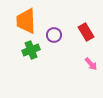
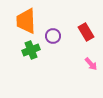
purple circle: moved 1 px left, 1 px down
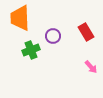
orange trapezoid: moved 6 px left, 3 px up
pink arrow: moved 3 px down
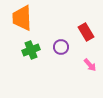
orange trapezoid: moved 2 px right
purple circle: moved 8 px right, 11 px down
pink arrow: moved 1 px left, 2 px up
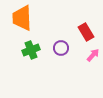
purple circle: moved 1 px down
pink arrow: moved 3 px right, 10 px up; rotated 96 degrees counterclockwise
